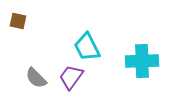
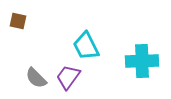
cyan trapezoid: moved 1 px left, 1 px up
purple trapezoid: moved 3 px left
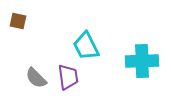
purple trapezoid: rotated 136 degrees clockwise
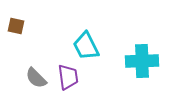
brown square: moved 2 px left, 5 px down
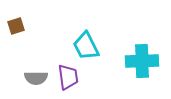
brown square: rotated 30 degrees counterclockwise
gray semicircle: rotated 45 degrees counterclockwise
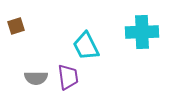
cyan cross: moved 29 px up
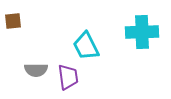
brown square: moved 3 px left, 5 px up; rotated 12 degrees clockwise
gray semicircle: moved 8 px up
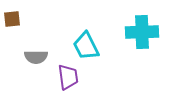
brown square: moved 1 px left, 2 px up
gray semicircle: moved 13 px up
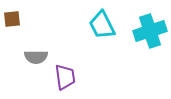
cyan cross: moved 8 px right, 1 px up; rotated 16 degrees counterclockwise
cyan trapezoid: moved 16 px right, 21 px up
purple trapezoid: moved 3 px left
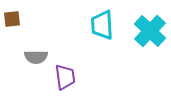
cyan trapezoid: rotated 24 degrees clockwise
cyan cross: rotated 28 degrees counterclockwise
